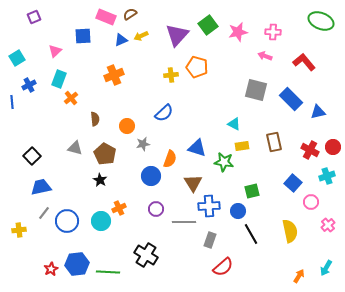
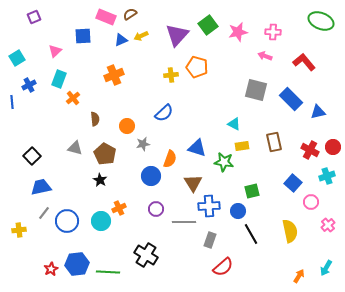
orange cross at (71, 98): moved 2 px right
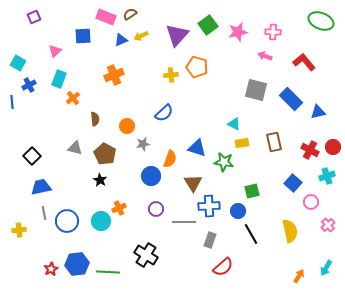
cyan square at (17, 58): moved 1 px right, 5 px down; rotated 28 degrees counterclockwise
yellow rectangle at (242, 146): moved 3 px up
gray line at (44, 213): rotated 48 degrees counterclockwise
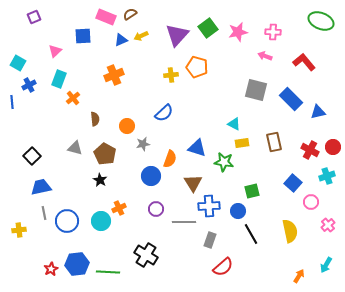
green square at (208, 25): moved 3 px down
cyan arrow at (326, 268): moved 3 px up
